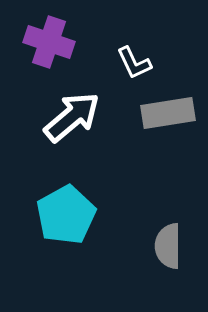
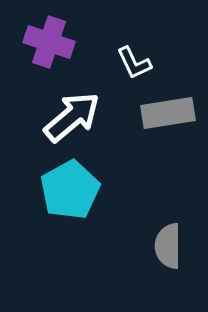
cyan pentagon: moved 4 px right, 25 px up
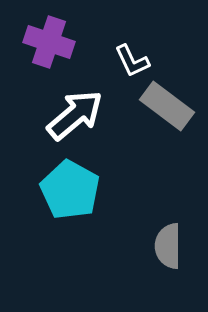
white L-shape: moved 2 px left, 2 px up
gray rectangle: moved 1 px left, 7 px up; rotated 46 degrees clockwise
white arrow: moved 3 px right, 2 px up
cyan pentagon: rotated 14 degrees counterclockwise
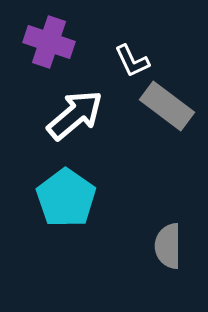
cyan pentagon: moved 4 px left, 8 px down; rotated 6 degrees clockwise
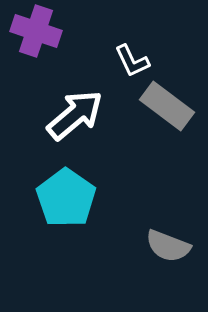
purple cross: moved 13 px left, 11 px up
gray semicircle: rotated 69 degrees counterclockwise
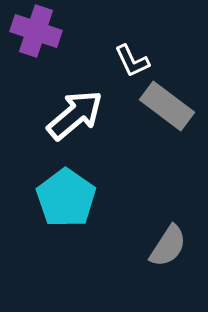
gray semicircle: rotated 78 degrees counterclockwise
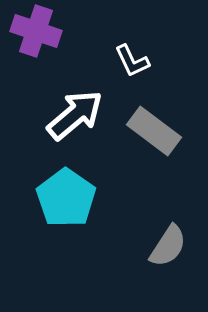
gray rectangle: moved 13 px left, 25 px down
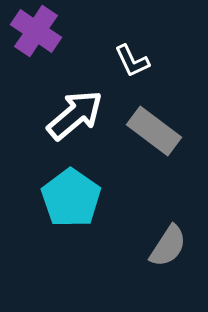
purple cross: rotated 15 degrees clockwise
cyan pentagon: moved 5 px right
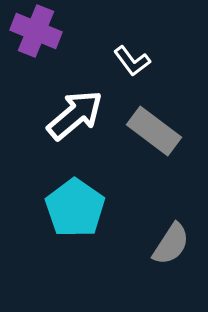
purple cross: rotated 12 degrees counterclockwise
white L-shape: rotated 12 degrees counterclockwise
cyan pentagon: moved 4 px right, 10 px down
gray semicircle: moved 3 px right, 2 px up
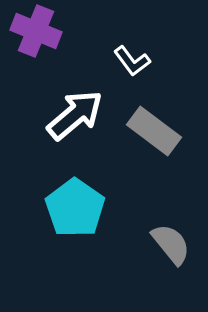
gray semicircle: rotated 72 degrees counterclockwise
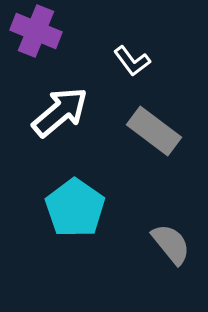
white arrow: moved 15 px left, 3 px up
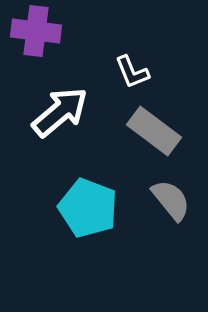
purple cross: rotated 15 degrees counterclockwise
white L-shape: moved 11 px down; rotated 15 degrees clockwise
cyan pentagon: moved 13 px right; rotated 14 degrees counterclockwise
gray semicircle: moved 44 px up
